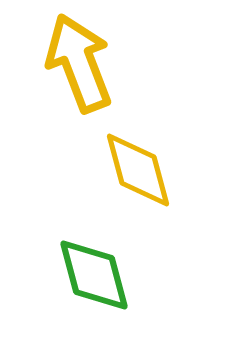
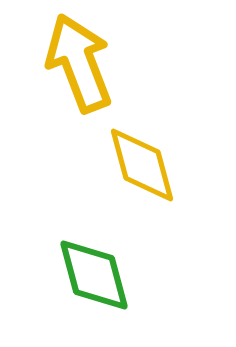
yellow diamond: moved 4 px right, 5 px up
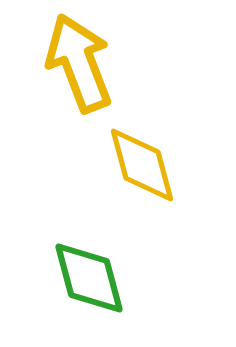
green diamond: moved 5 px left, 3 px down
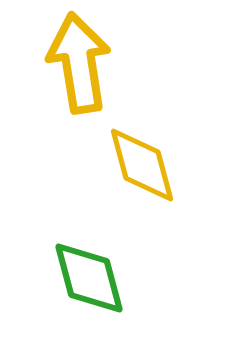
yellow arrow: rotated 12 degrees clockwise
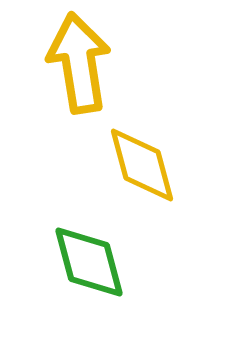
green diamond: moved 16 px up
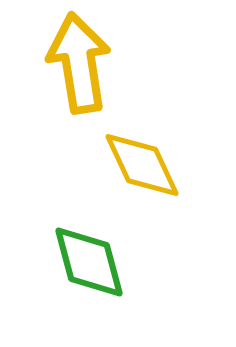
yellow diamond: rotated 10 degrees counterclockwise
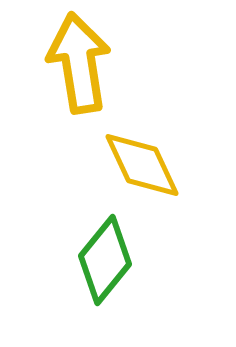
green diamond: moved 16 px right, 2 px up; rotated 54 degrees clockwise
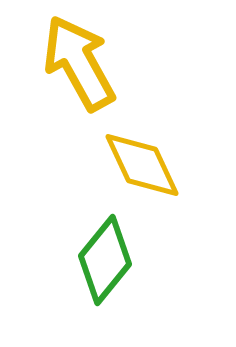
yellow arrow: rotated 20 degrees counterclockwise
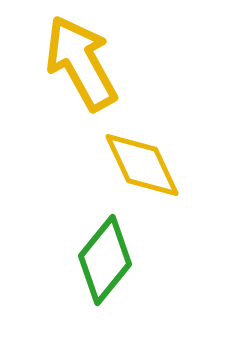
yellow arrow: moved 2 px right
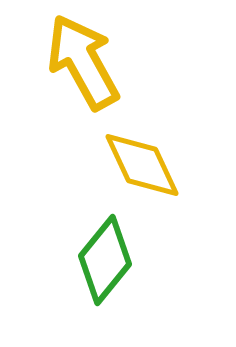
yellow arrow: moved 2 px right, 1 px up
